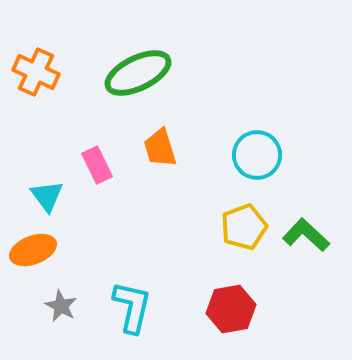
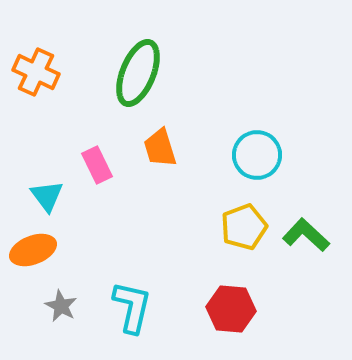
green ellipse: rotated 42 degrees counterclockwise
red hexagon: rotated 15 degrees clockwise
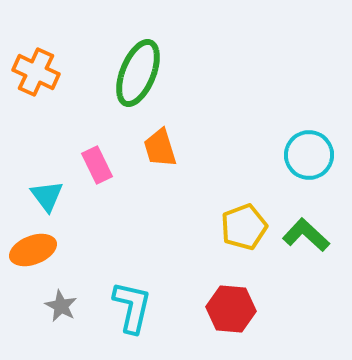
cyan circle: moved 52 px right
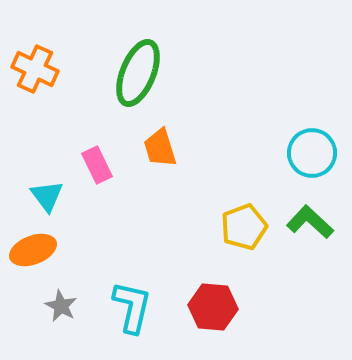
orange cross: moved 1 px left, 3 px up
cyan circle: moved 3 px right, 2 px up
green L-shape: moved 4 px right, 13 px up
red hexagon: moved 18 px left, 2 px up
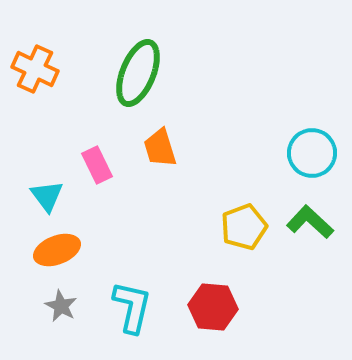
orange ellipse: moved 24 px right
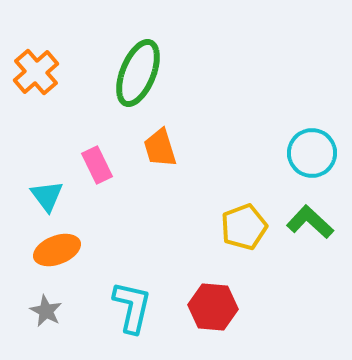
orange cross: moved 1 px right, 3 px down; rotated 24 degrees clockwise
gray star: moved 15 px left, 5 px down
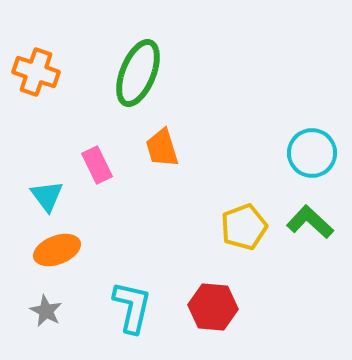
orange cross: rotated 30 degrees counterclockwise
orange trapezoid: moved 2 px right
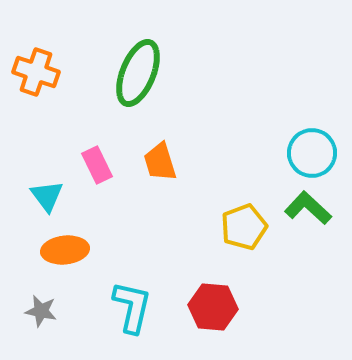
orange trapezoid: moved 2 px left, 14 px down
green L-shape: moved 2 px left, 14 px up
orange ellipse: moved 8 px right; rotated 15 degrees clockwise
gray star: moved 5 px left; rotated 16 degrees counterclockwise
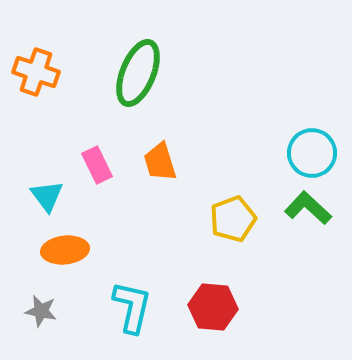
yellow pentagon: moved 11 px left, 8 px up
